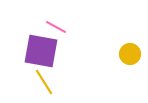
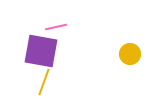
pink line: rotated 40 degrees counterclockwise
yellow line: rotated 52 degrees clockwise
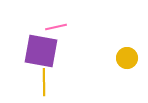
yellow circle: moved 3 px left, 4 px down
yellow line: rotated 20 degrees counterclockwise
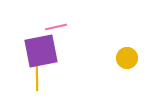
purple square: rotated 21 degrees counterclockwise
yellow line: moved 7 px left, 5 px up
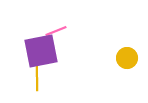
pink line: moved 4 px down; rotated 10 degrees counterclockwise
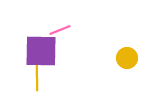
pink line: moved 4 px right, 1 px up
purple square: rotated 12 degrees clockwise
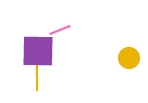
purple square: moved 3 px left
yellow circle: moved 2 px right
